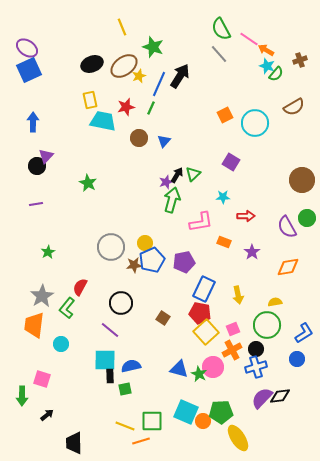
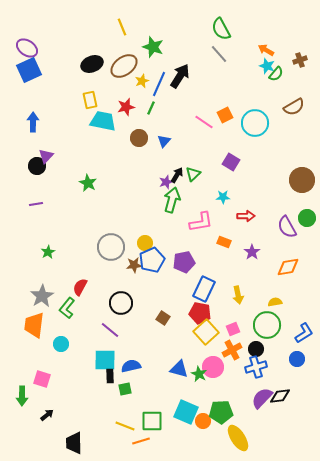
pink line at (249, 39): moved 45 px left, 83 px down
yellow star at (139, 76): moved 3 px right, 5 px down
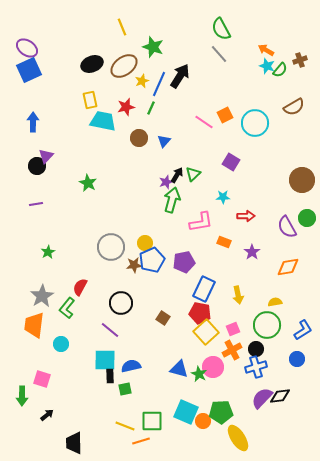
green semicircle at (276, 74): moved 4 px right, 4 px up
blue L-shape at (304, 333): moved 1 px left, 3 px up
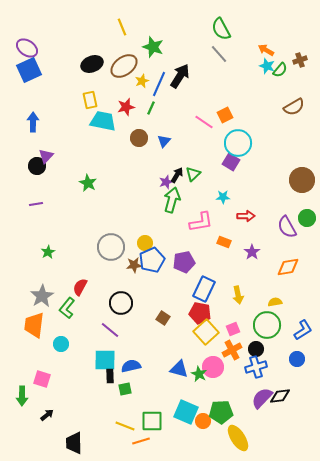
cyan circle at (255, 123): moved 17 px left, 20 px down
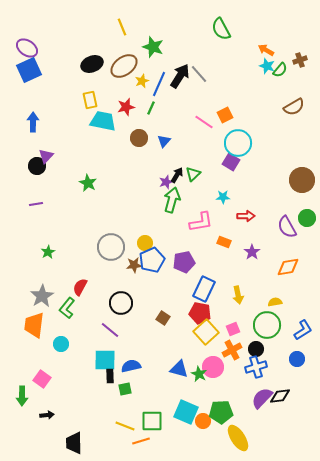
gray line at (219, 54): moved 20 px left, 20 px down
pink square at (42, 379): rotated 18 degrees clockwise
black arrow at (47, 415): rotated 32 degrees clockwise
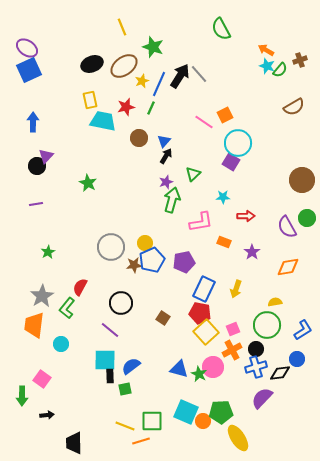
black arrow at (177, 175): moved 11 px left, 19 px up
yellow arrow at (238, 295): moved 2 px left, 6 px up; rotated 30 degrees clockwise
blue semicircle at (131, 366): rotated 24 degrees counterclockwise
black diamond at (280, 396): moved 23 px up
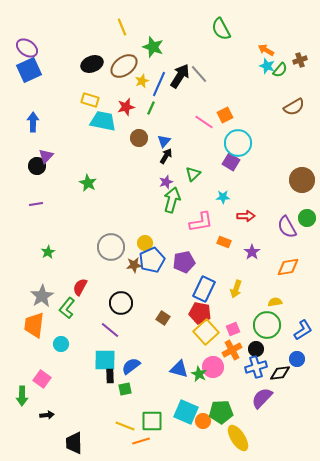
yellow rectangle at (90, 100): rotated 60 degrees counterclockwise
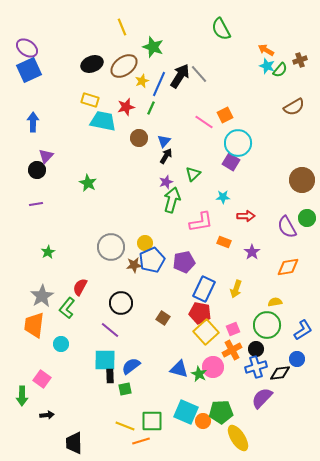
black circle at (37, 166): moved 4 px down
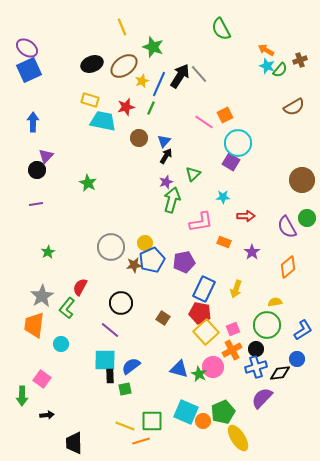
orange diamond at (288, 267): rotated 30 degrees counterclockwise
green pentagon at (221, 412): moved 2 px right; rotated 20 degrees counterclockwise
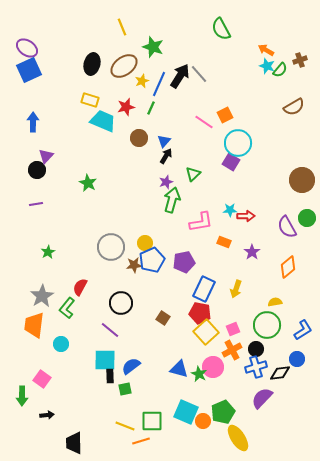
black ellipse at (92, 64): rotated 55 degrees counterclockwise
cyan trapezoid at (103, 121): rotated 12 degrees clockwise
cyan star at (223, 197): moved 7 px right, 13 px down
